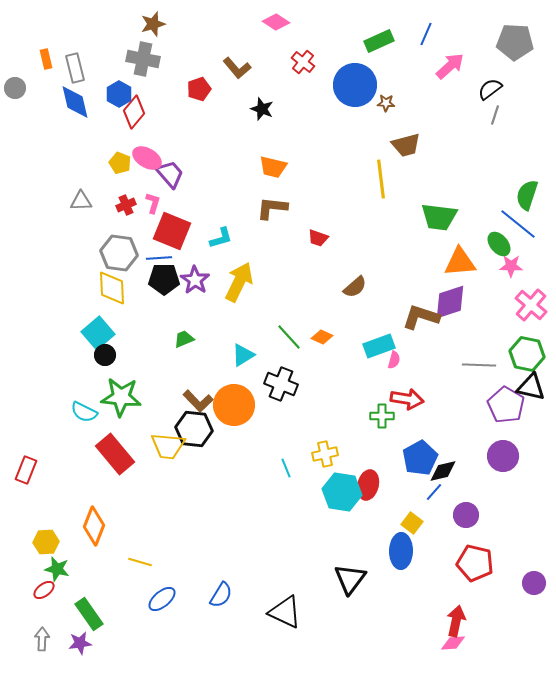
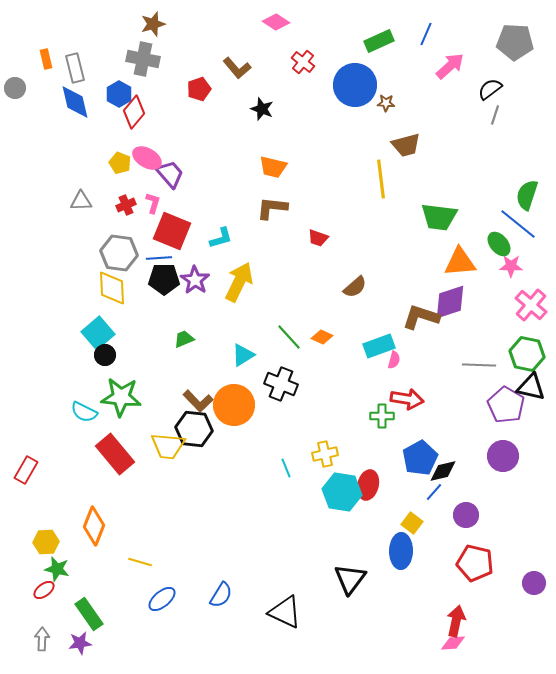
red rectangle at (26, 470): rotated 8 degrees clockwise
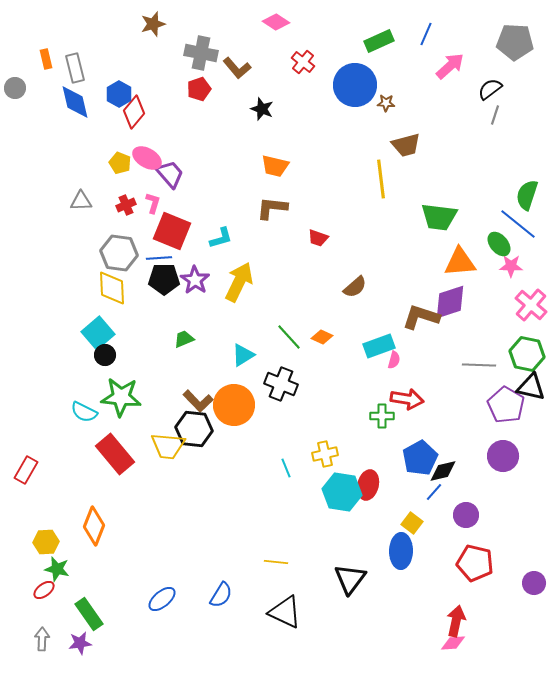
gray cross at (143, 59): moved 58 px right, 6 px up
orange trapezoid at (273, 167): moved 2 px right, 1 px up
yellow line at (140, 562): moved 136 px right; rotated 10 degrees counterclockwise
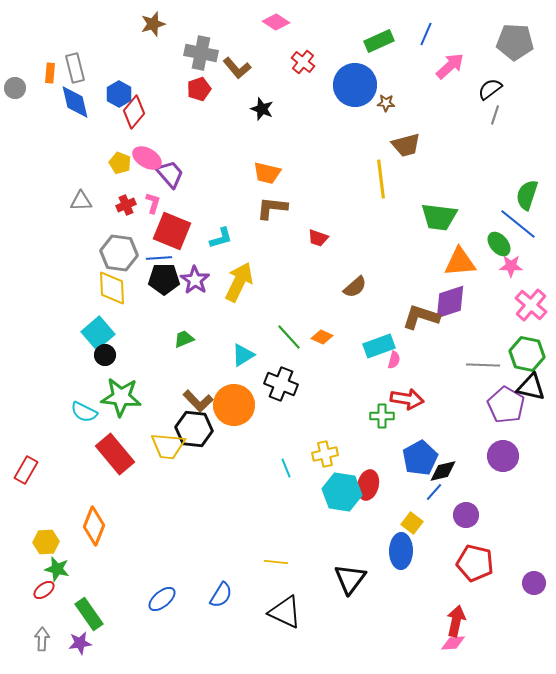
orange rectangle at (46, 59): moved 4 px right, 14 px down; rotated 18 degrees clockwise
orange trapezoid at (275, 166): moved 8 px left, 7 px down
gray line at (479, 365): moved 4 px right
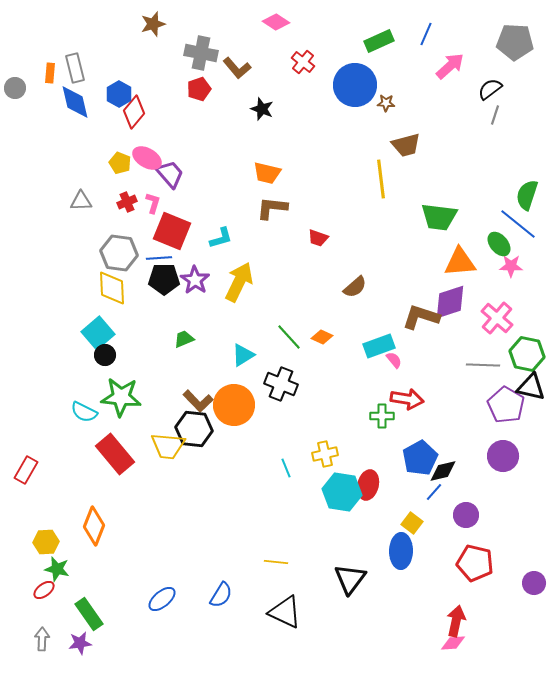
red cross at (126, 205): moved 1 px right, 3 px up
pink cross at (531, 305): moved 34 px left, 13 px down
pink semicircle at (394, 360): rotated 54 degrees counterclockwise
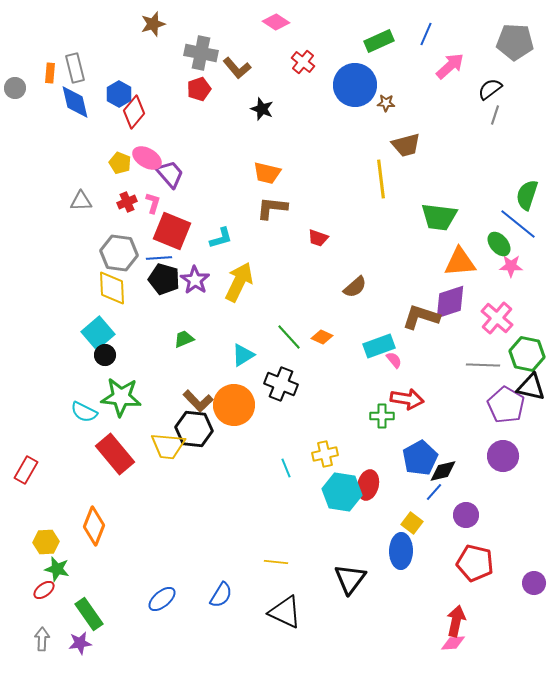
black pentagon at (164, 279): rotated 16 degrees clockwise
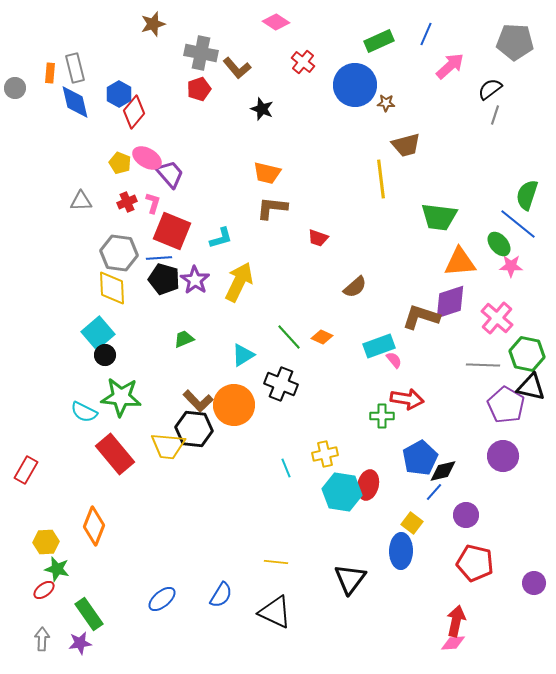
black triangle at (285, 612): moved 10 px left
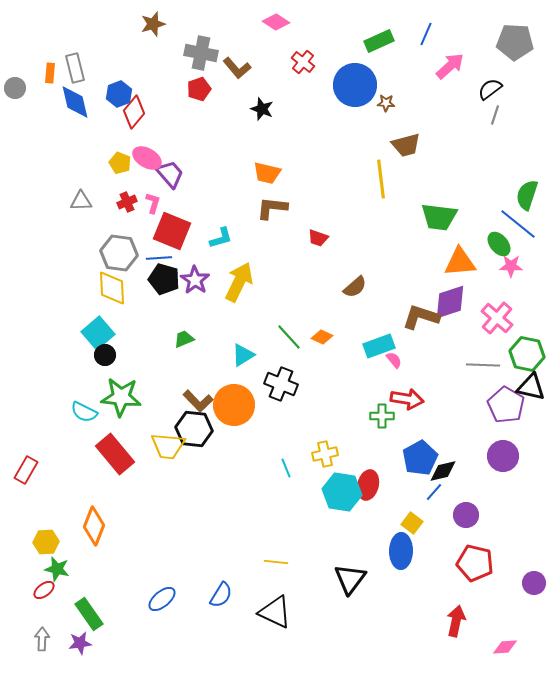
blue hexagon at (119, 94): rotated 10 degrees clockwise
pink diamond at (453, 643): moved 52 px right, 4 px down
